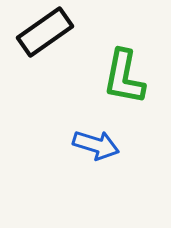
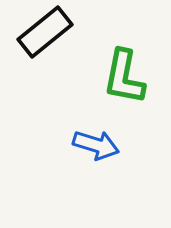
black rectangle: rotated 4 degrees counterclockwise
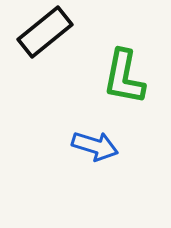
blue arrow: moved 1 px left, 1 px down
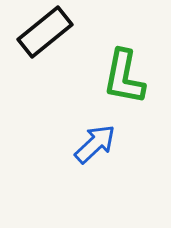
blue arrow: moved 2 px up; rotated 60 degrees counterclockwise
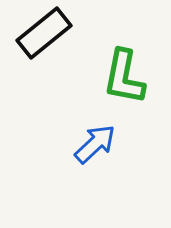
black rectangle: moved 1 px left, 1 px down
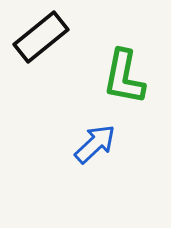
black rectangle: moved 3 px left, 4 px down
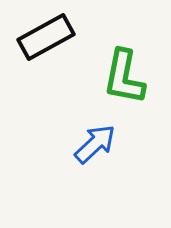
black rectangle: moved 5 px right; rotated 10 degrees clockwise
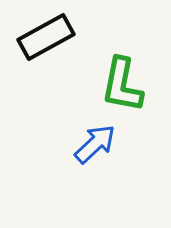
green L-shape: moved 2 px left, 8 px down
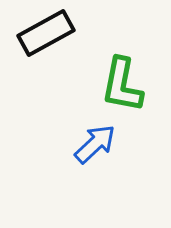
black rectangle: moved 4 px up
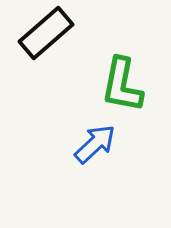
black rectangle: rotated 12 degrees counterclockwise
